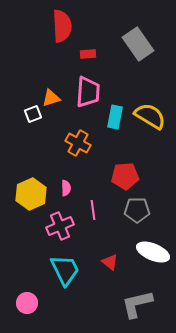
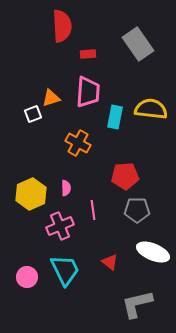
yellow semicircle: moved 1 px right, 7 px up; rotated 24 degrees counterclockwise
pink circle: moved 26 px up
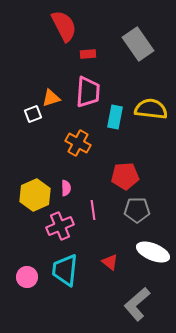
red semicircle: moved 2 px right; rotated 24 degrees counterclockwise
yellow hexagon: moved 4 px right, 1 px down
cyan trapezoid: rotated 148 degrees counterclockwise
gray L-shape: rotated 28 degrees counterclockwise
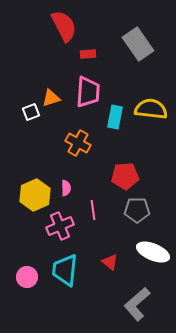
white square: moved 2 px left, 2 px up
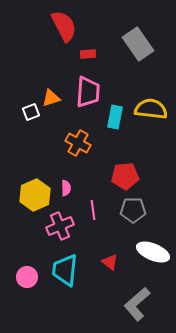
gray pentagon: moved 4 px left
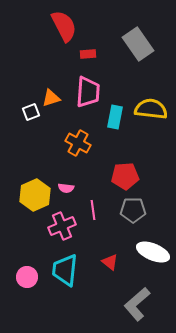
pink semicircle: rotated 98 degrees clockwise
pink cross: moved 2 px right
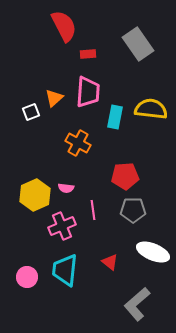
orange triangle: moved 3 px right; rotated 24 degrees counterclockwise
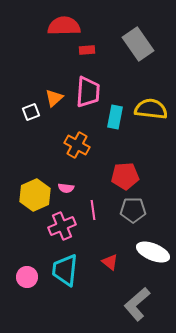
red semicircle: rotated 64 degrees counterclockwise
red rectangle: moved 1 px left, 4 px up
orange cross: moved 1 px left, 2 px down
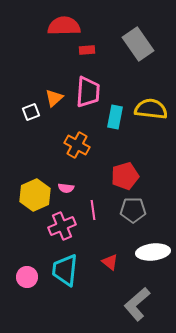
red pentagon: rotated 12 degrees counterclockwise
white ellipse: rotated 28 degrees counterclockwise
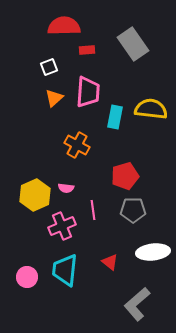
gray rectangle: moved 5 px left
white square: moved 18 px right, 45 px up
